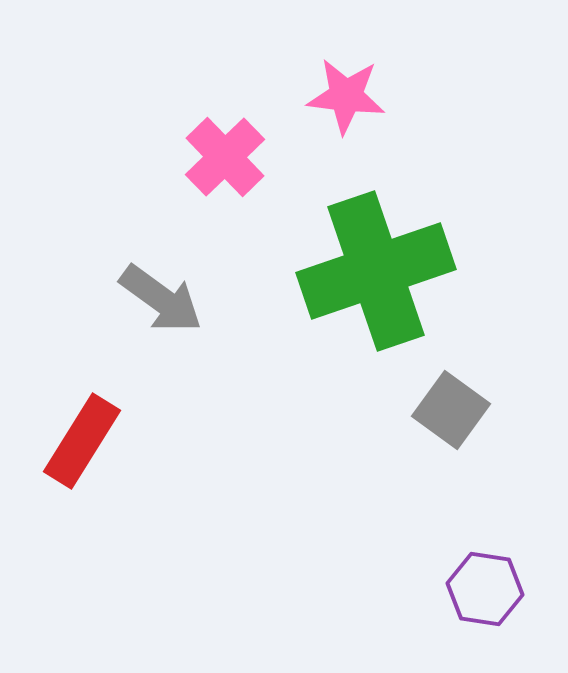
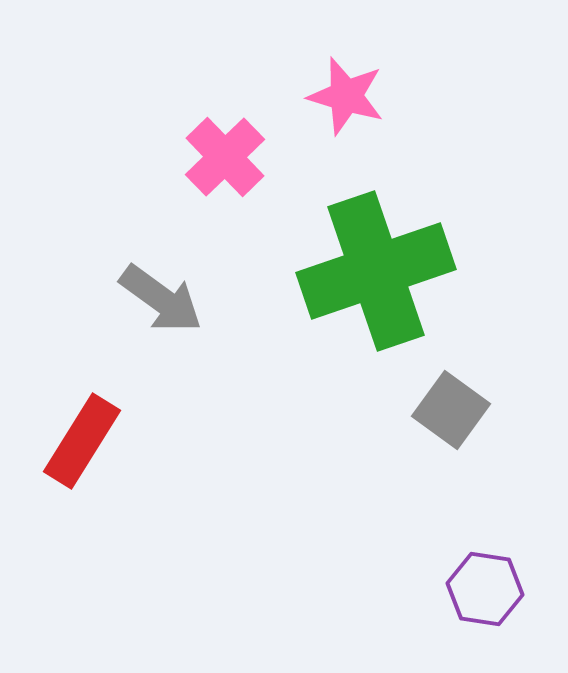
pink star: rotated 10 degrees clockwise
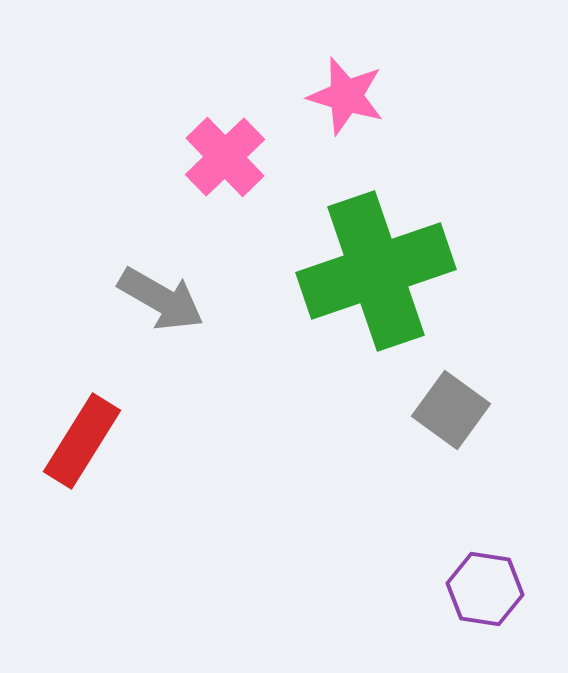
gray arrow: rotated 6 degrees counterclockwise
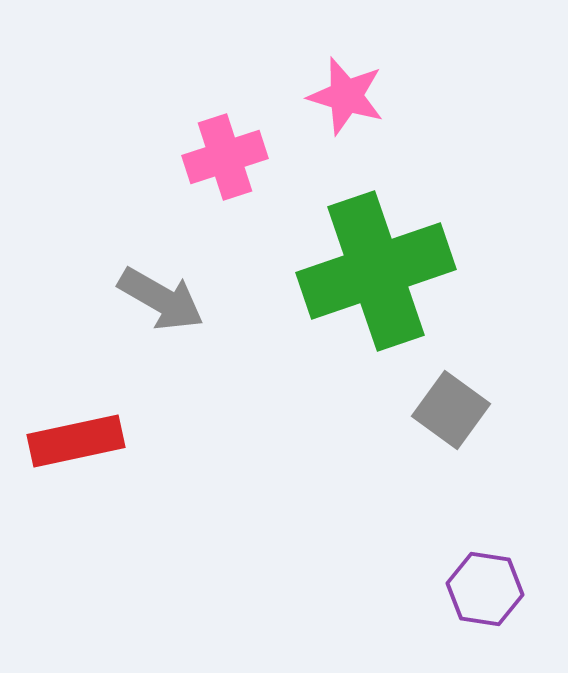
pink cross: rotated 26 degrees clockwise
red rectangle: moved 6 px left; rotated 46 degrees clockwise
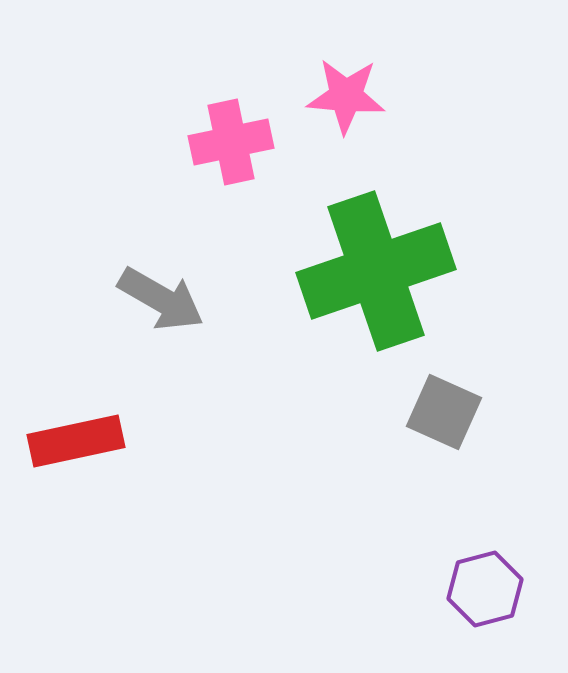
pink star: rotated 12 degrees counterclockwise
pink cross: moved 6 px right, 15 px up; rotated 6 degrees clockwise
gray square: moved 7 px left, 2 px down; rotated 12 degrees counterclockwise
purple hexagon: rotated 24 degrees counterclockwise
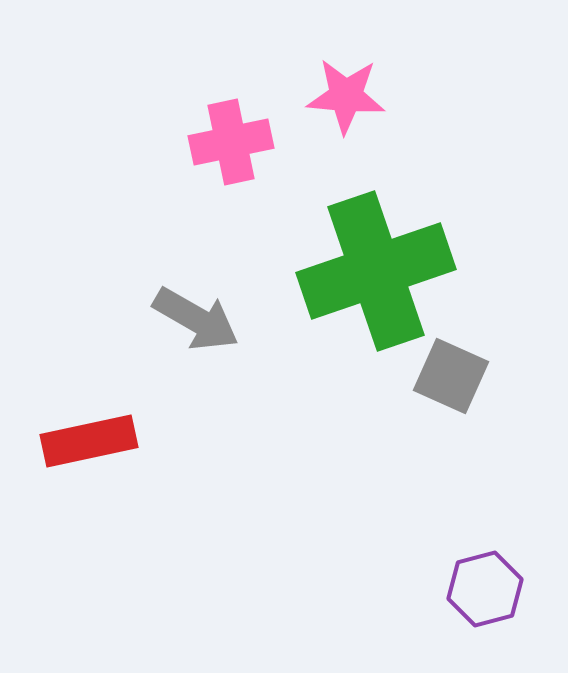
gray arrow: moved 35 px right, 20 px down
gray square: moved 7 px right, 36 px up
red rectangle: moved 13 px right
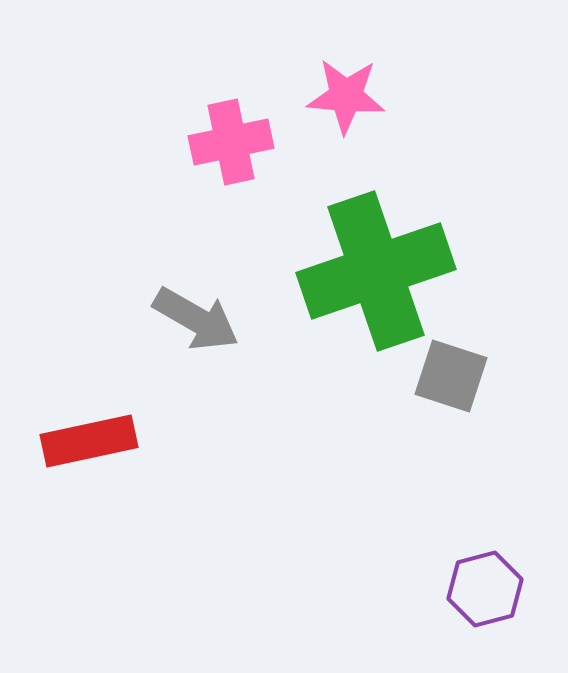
gray square: rotated 6 degrees counterclockwise
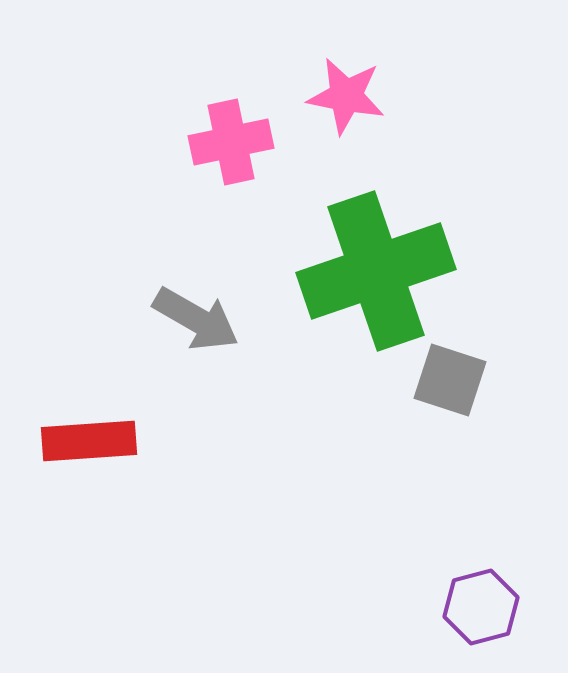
pink star: rotated 6 degrees clockwise
gray square: moved 1 px left, 4 px down
red rectangle: rotated 8 degrees clockwise
purple hexagon: moved 4 px left, 18 px down
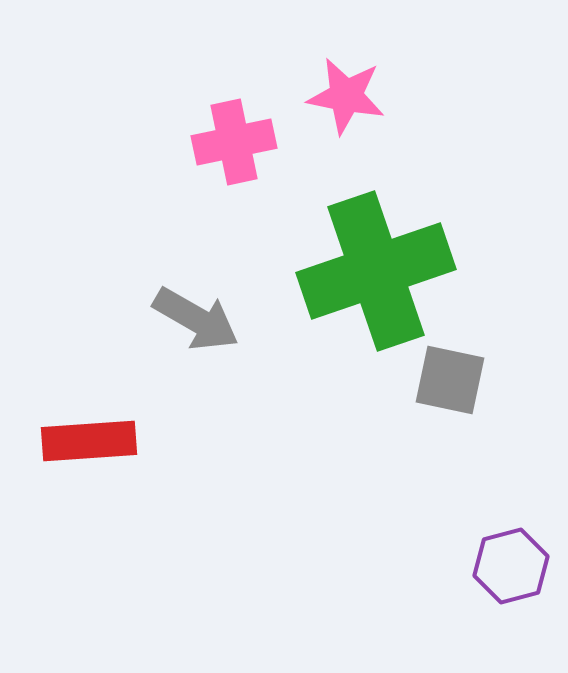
pink cross: moved 3 px right
gray square: rotated 6 degrees counterclockwise
purple hexagon: moved 30 px right, 41 px up
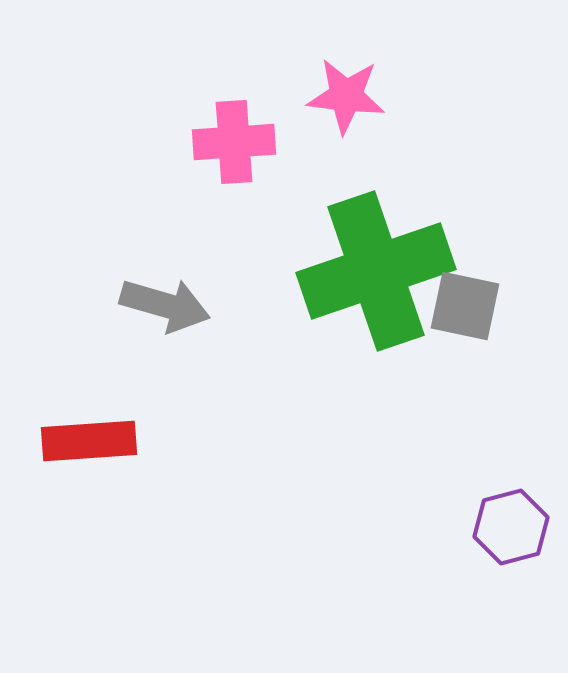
pink star: rotated 4 degrees counterclockwise
pink cross: rotated 8 degrees clockwise
gray arrow: moved 31 px left, 14 px up; rotated 14 degrees counterclockwise
gray square: moved 15 px right, 74 px up
purple hexagon: moved 39 px up
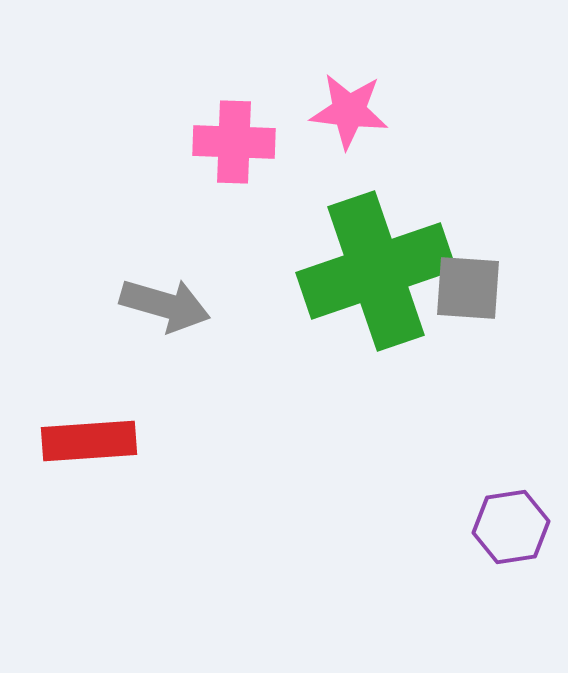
pink star: moved 3 px right, 15 px down
pink cross: rotated 6 degrees clockwise
gray square: moved 3 px right, 18 px up; rotated 8 degrees counterclockwise
purple hexagon: rotated 6 degrees clockwise
